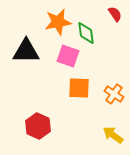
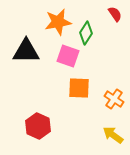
green diamond: rotated 40 degrees clockwise
orange cross: moved 5 px down
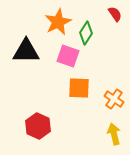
orange star: rotated 16 degrees counterclockwise
yellow arrow: moved 1 px right, 1 px up; rotated 40 degrees clockwise
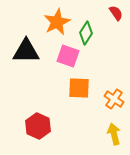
red semicircle: moved 1 px right, 1 px up
orange star: moved 1 px left
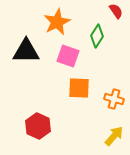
red semicircle: moved 2 px up
green diamond: moved 11 px right, 3 px down
orange cross: rotated 18 degrees counterclockwise
yellow arrow: moved 2 px down; rotated 55 degrees clockwise
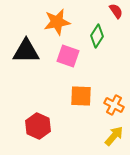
orange star: rotated 16 degrees clockwise
orange square: moved 2 px right, 8 px down
orange cross: moved 6 px down; rotated 12 degrees clockwise
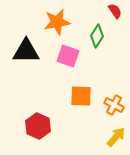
red semicircle: moved 1 px left
yellow arrow: moved 2 px right, 1 px down
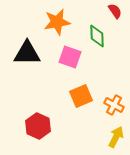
green diamond: rotated 35 degrees counterclockwise
black triangle: moved 1 px right, 2 px down
pink square: moved 2 px right, 1 px down
orange square: rotated 25 degrees counterclockwise
yellow arrow: rotated 15 degrees counterclockwise
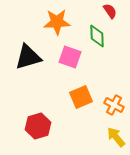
red semicircle: moved 5 px left
orange star: rotated 8 degrees clockwise
black triangle: moved 1 px right, 4 px down; rotated 16 degrees counterclockwise
orange square: moved 1 px down
red hexagon: rotated 20 degrees clockwise
yellow arrow: rotated 65 degrees counterclockwise
